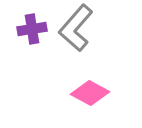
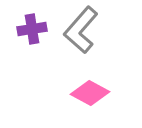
gray L-shape: moved 5 px right, 2 px down
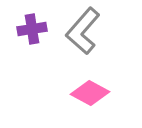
gray L-shape: moved 2 px right, 1 px down
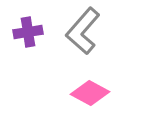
purple cross: moved 4 px left, 3 px down
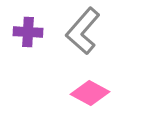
purple cross: rotated 12 degrees clockwise
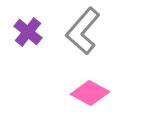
purple cross: rotated 36 degrees clockwise
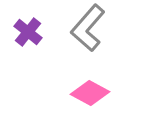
gray L-shape: moved 5 px right, 3 px up
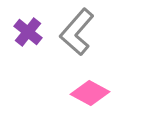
gray L-shape: moved 11 px left, 4 px down
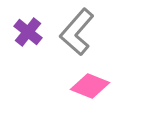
pink diamond: moved 7 px up; rotated 6 degrees counterclockwise
